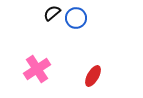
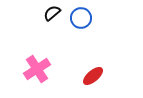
blue circle: moved 5 px right
red ellipse: rotated 20 degrees clockwise
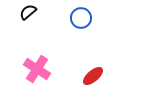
black semicircle: moved 24 px left, 1 px up
pink cross: rotated 24 degrees counterclockwise
